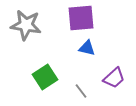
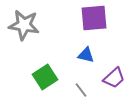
purple square: moved 13 px right
gray star: moved 2 px left
blue triangle: moved 1 px left, 7 px down
gray line: moved 1 px up
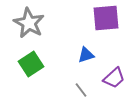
purple square: moved 12 px right
gray star: moved 5 px right, 2 px up; rotated 20 degrees clockwise
blue triangle: rotated 30 degrees counterclockwise
green square: moved 14 px left, 13 px up
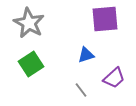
purple square: moved 1 px left, 1 px down
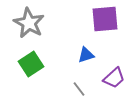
gray line: moved 2 px left, 1 px up
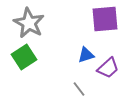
green square: moved 7 px left, 7 px up
purple trapezoid: moved 6 px left, 10 px up
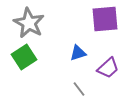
blue triangle: moved 8 px left, 2 px up
